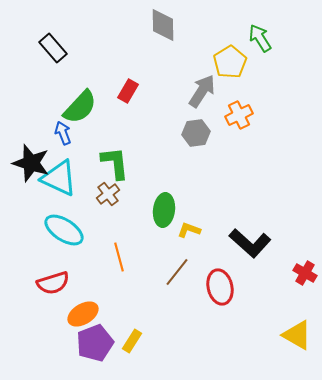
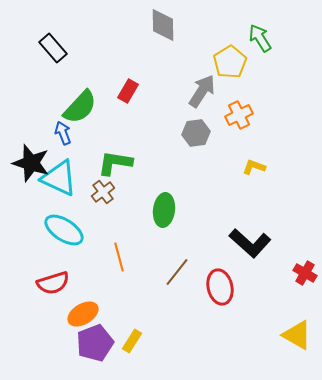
green L-shape: rotated 75 degrees counterclockwise
brown cross: moved 5 px left, 2 px up
yellow L-shape: moved 65 px right, 63 px up
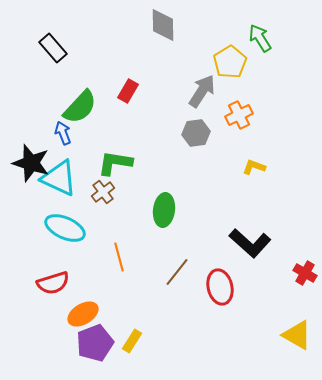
cyan ellipse: moved 1 px right, 2 px up; rotated 9 degrees counterclockwise
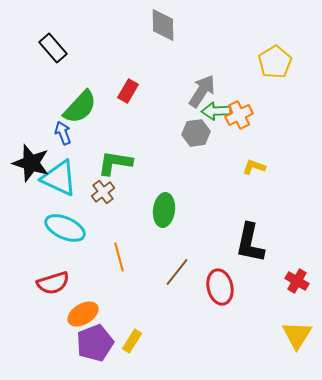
green arrow: moved 44 px left, 73 px down; rotated 60 degrees counterclockwise
yellow pentagon: moved 45 px right
black L-shape: rotated 60 degrees clockwise
red cross: moved 8 px left, 8 px down
yellow triangle: rotated 32 degrees clockwise
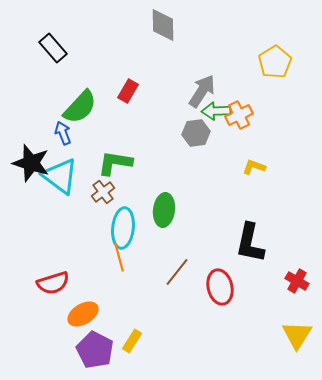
cyan triangle: moved 1 px right, 2 px up; rotated 12 degrees clockwise
cyan ellipse: moved 58 px right; rotated 72 degrees clockwise
purple pentagon: moved 7 px down; rotated 24 degrees counterclockwise
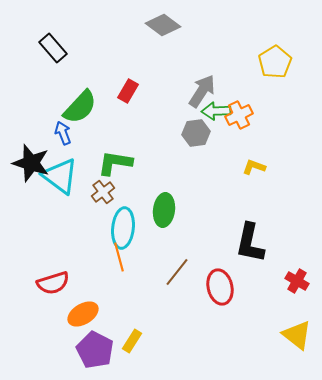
gray diamond: rotated 52 degrees counterclockwise
yellow triangle: rotated 24 degrees counterclockwise
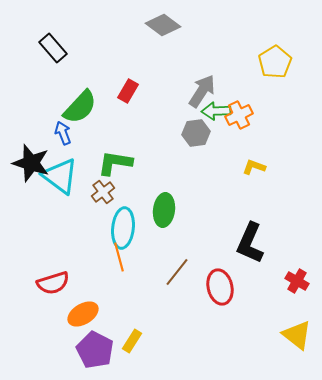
black L-shape: rotated 12 degrees clockwise
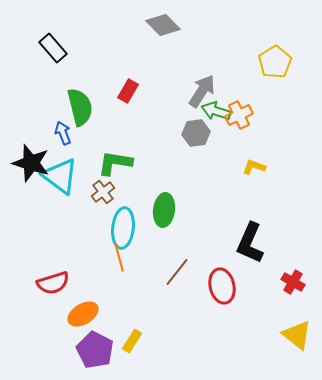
gray diamond: rotated 8 degrees clockwise
green semicircle: rotated 57 degrees counterclockwise
green arrow: rotated 20 degrees clockwise
red cross: moved 4 px left, 1 px down
red ellipse: moved 2 px right, 1 px up
